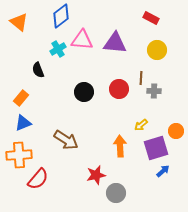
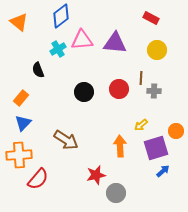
pink triangle: rotated 10 degrees counterclockwise
blue triangle: rotated 24 degrees counterclockwise
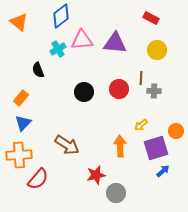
brown arrow: moved 1 px right, 5 px down
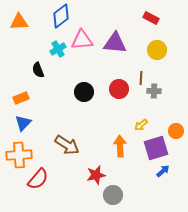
orange triangle: rotated 42 degrees counterclockwise
orange rectangle: rotated 28 degrees clockwise
gray circle: moved 3 px left, 2 px down
